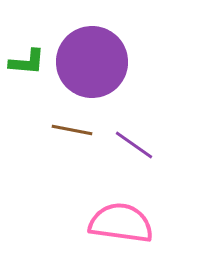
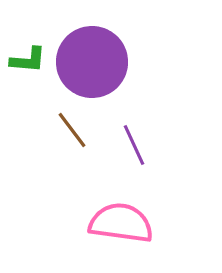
green L-shape: moved 1 px right, 2 px up
brown line: rotated 42 degrees clockwise
purple line: rotated 30 degrees clockwise
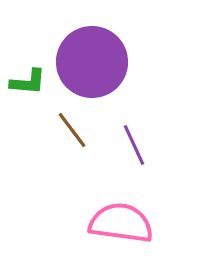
green L-shape: moved 22 px down
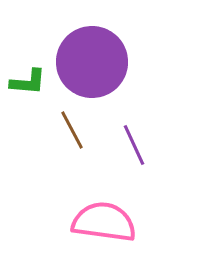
brown line: rotated 9 degrees clockwise
pink semicircle: moved 17 px left, 1 px up
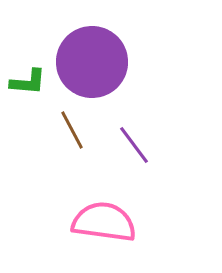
purple line: rotated 12 degrees counterclockwise
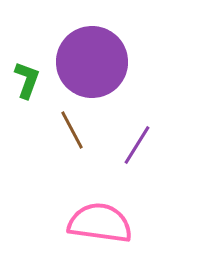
green L-shape: moved 1 px left, 2 px up; rotated 75 degrees counterclockwise
purple line: moved 3 px right; rotated 69 degrees clockwise
pink semicircle: moved 4 px left, 1 px down
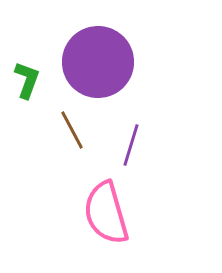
purple circle: moved 6 px right
purple line: moved 6 px left; rotated 15 degrees counterclockwise
pink semicircle: moved 6 px right, 10 px up; rotated 114 degrees counterclockwise
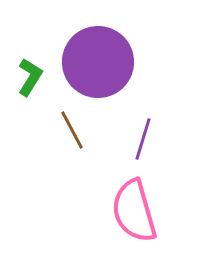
green L-shape: moved 3 px right, 3 px up; rotated 12 degrees clockwise
purple line: moved 12 px right, 6 px up
pink semicircle: moved 28 px right, 2 px up
